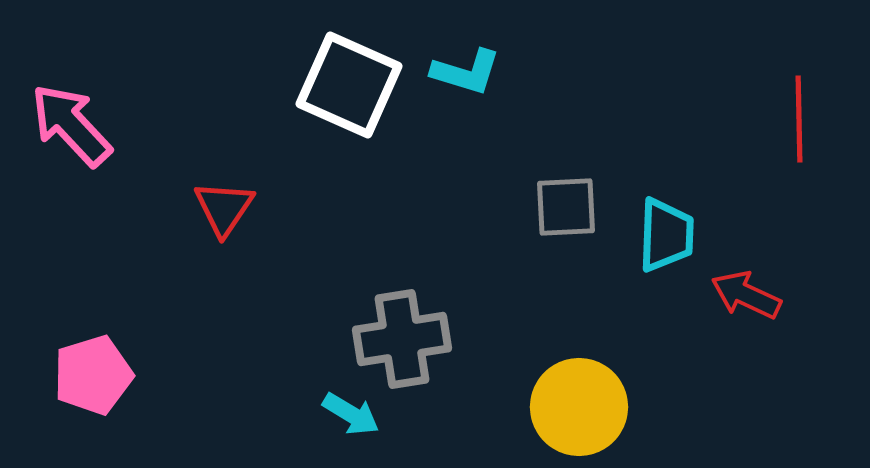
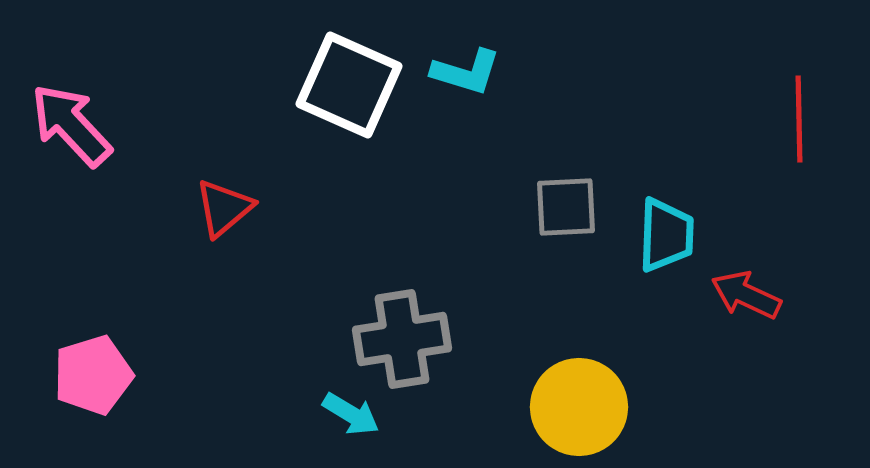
red triangle: rotated 16 degrees clockwise
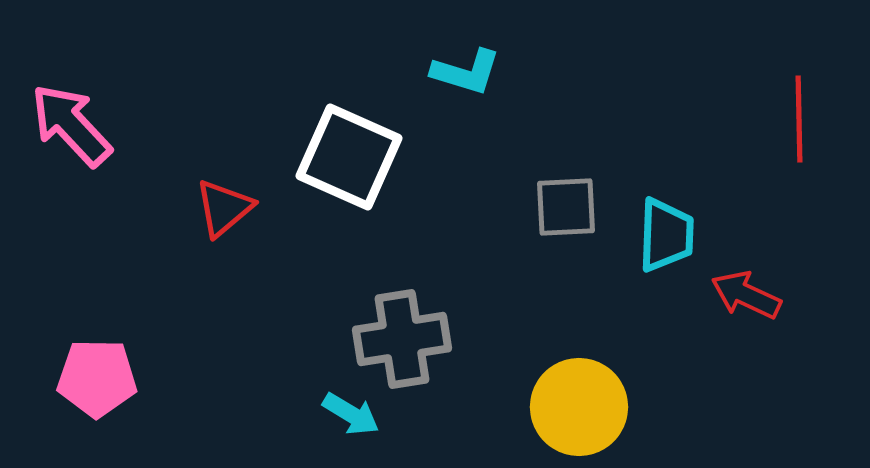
white square: moved 72 px down
pink pentagon: moved 4 px right, 3 px down; rotated 18 degrees clockwise
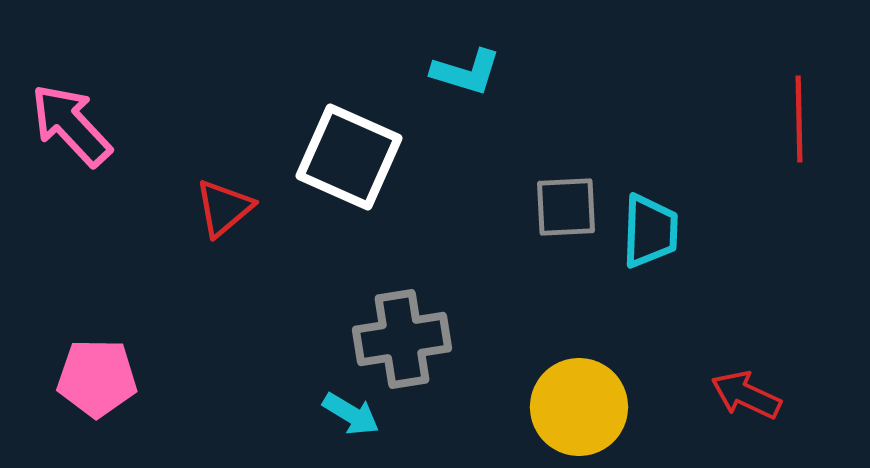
cyan trapezoid: moved 16 px left, 4 px up
red arrow: moved 100 px down
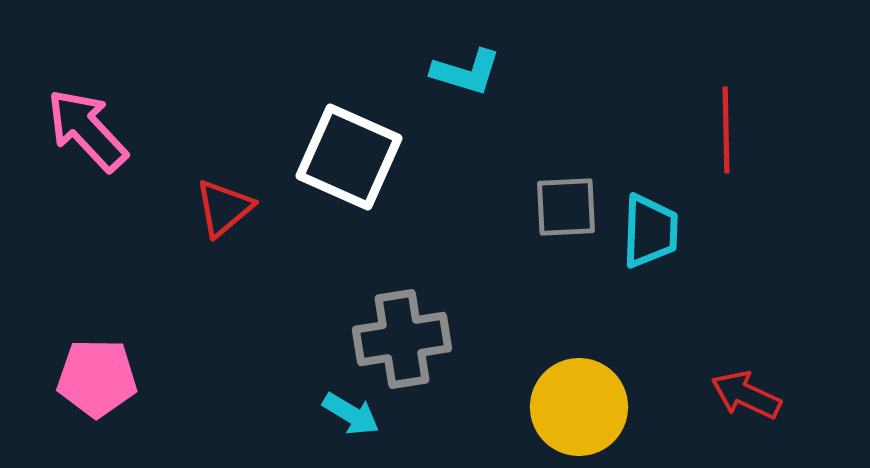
red line: moved 73 px left, 11 px down
pink arrow: moved 16 px right, 5 px down
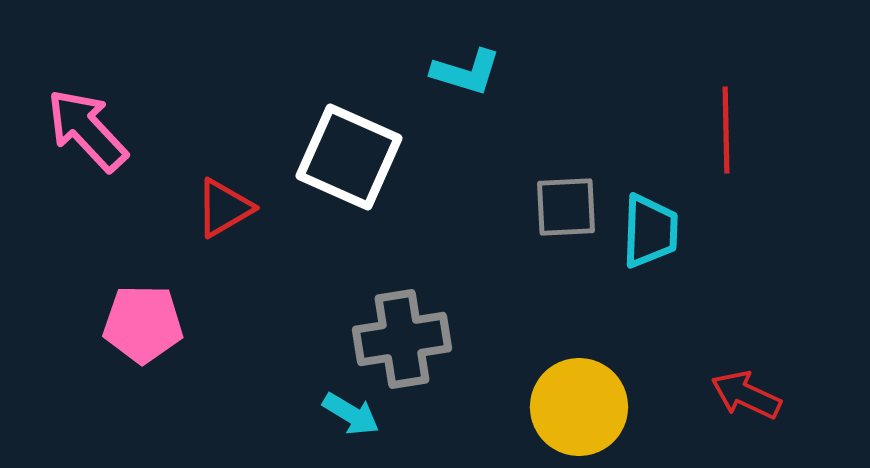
red triangle: rotated 10 degrees clockwise
pink pentagon: moved 46 px right, 54 px up
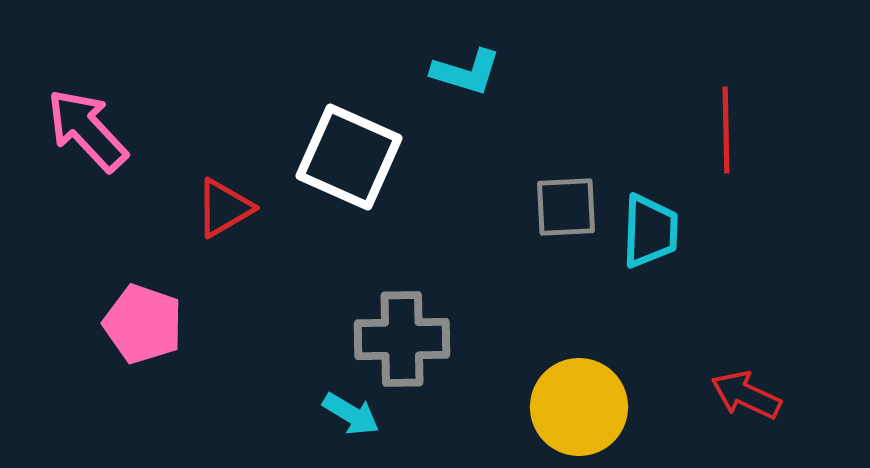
pink pentagon: rotated 18 degrees clockwise
gray cross: rotated 8 degrees clockwise
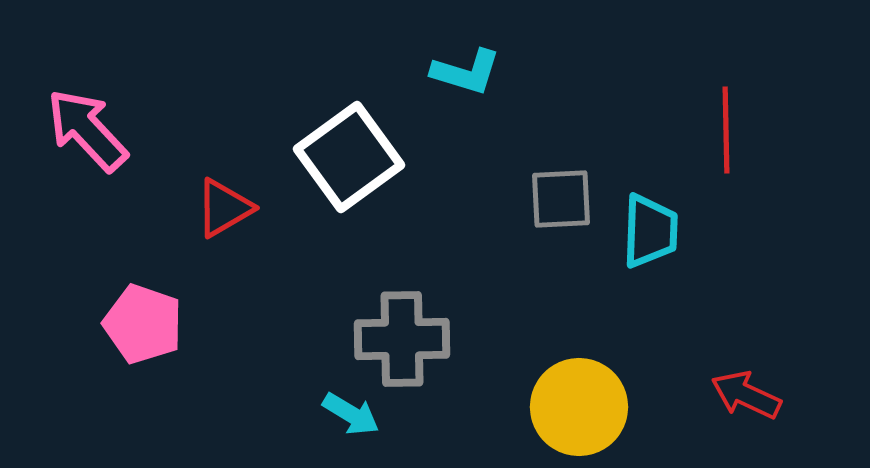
white square: rotated 30 degrees clockwise
gray square: moved 5 px left, 8 px up
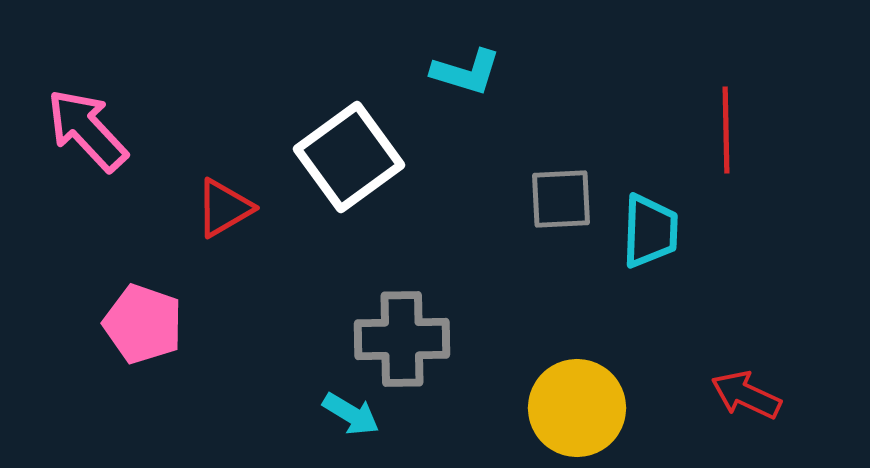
yellow circle: moved 2 px left, 1 px down
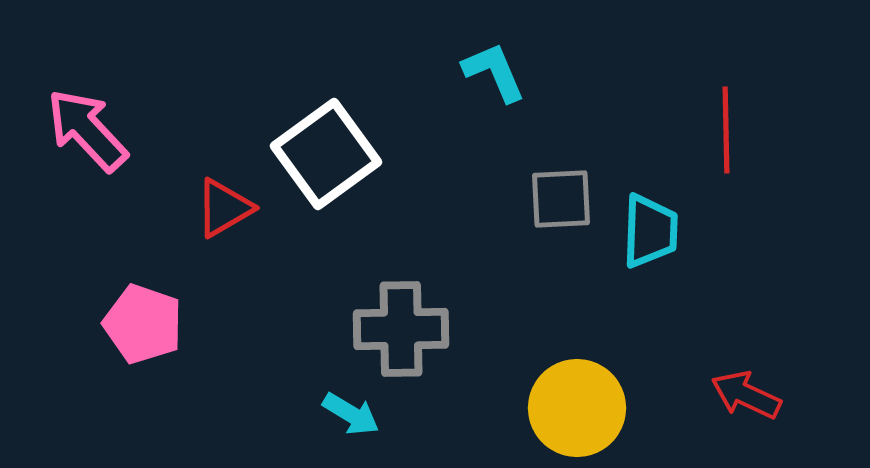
cyan L-shape: moved 28 px right; rotated 130 degrees counterclockwise
white square: moved 23 px left, 3 px up
gray cross: moved 1 px left, 10 px up
